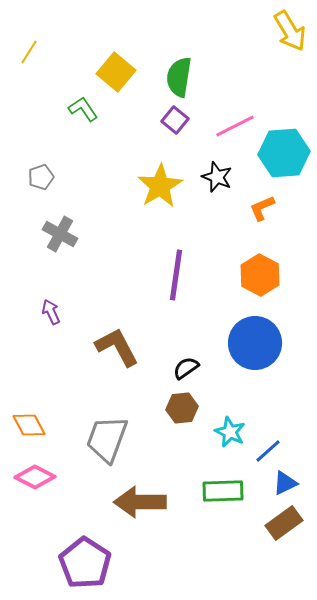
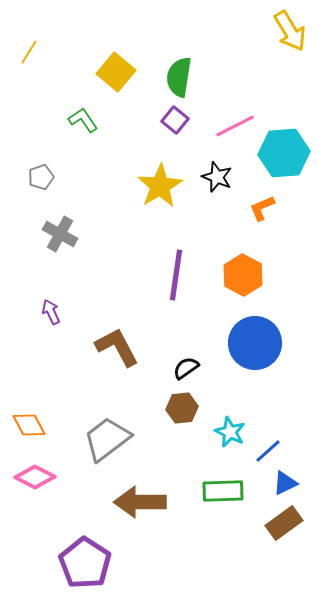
green L-shape: moved 11 px down
orange hexagon: moved 17 px left
gray trapezoid: rotated 33 degrees clockwise
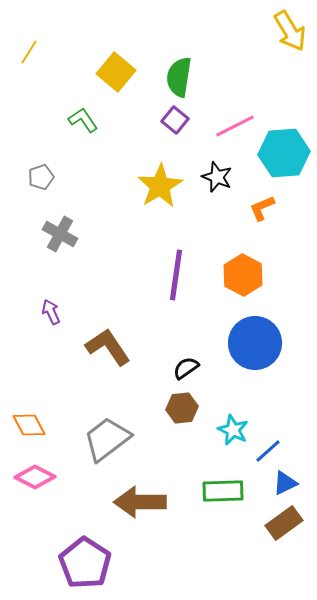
brown L-shape: moved 9 px left; rotated 6 degrees counterclockwise
cyan star: moved 3 px right, 2 px up
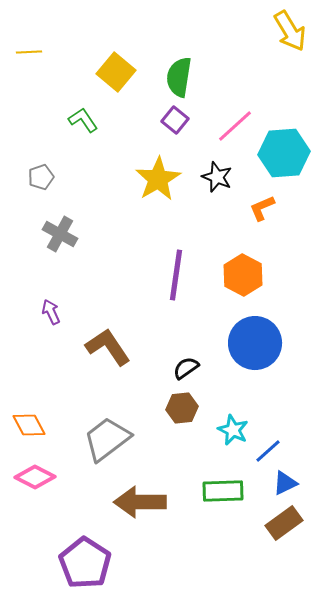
yellow line: rotated 55 degrees clockwise
pink line: rotated 15 degrees counterclockwise
yellow star: moved 2 px left, 7 px up
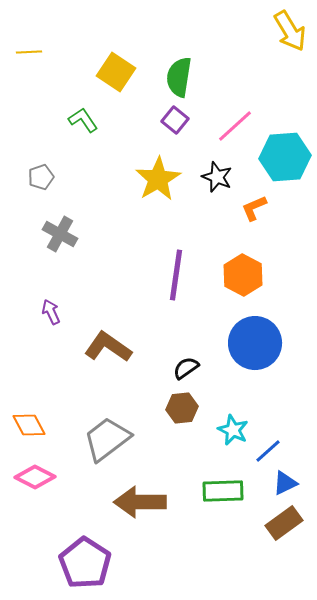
yellow square: rotated 6 degrees counterclockwise
cyan hexagon: moved 1 px right, 4 px down
orange L-shape: moved 8 px left
brown L-shape: rotated 21 degrees counterclockwise
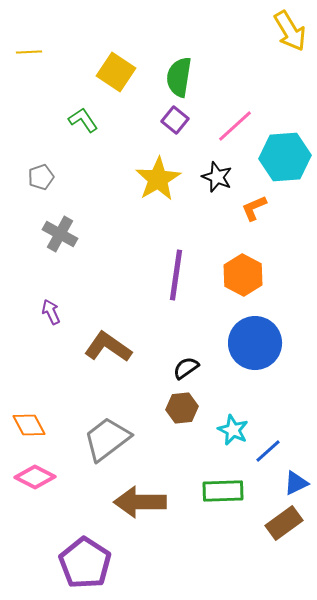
blue triangle: moved 11 px right
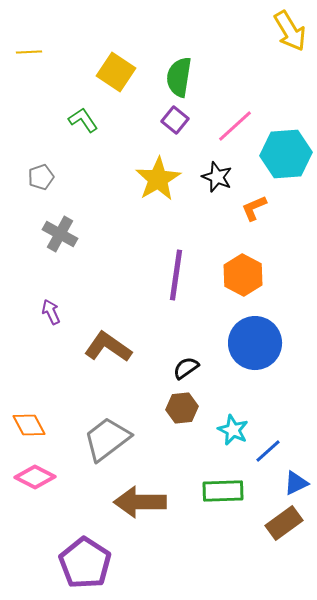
cyan hexagon: moved 1 px right, 3 px up
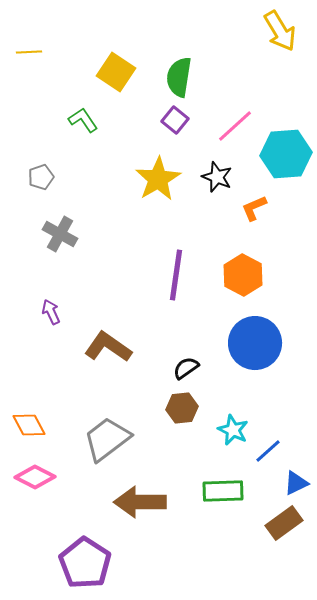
yellow arrow: moved 10 px left
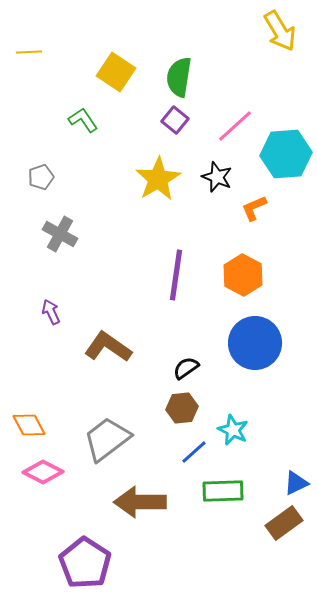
blue line: moved 74 px left, 1 px down
pink diamond: moved 8 px right, 5 px up
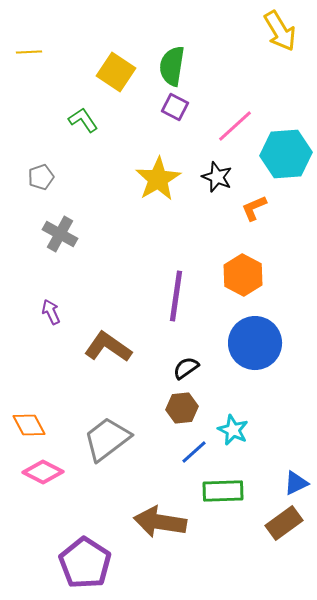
green semicircle: moved 7 px left, 11 px up
purple square: moved 13 px up; rotated 12 degrees counterclockwise
purple line: moved 21 px down
brown arrow: moved 20 px right, 20 px down; rotated 9 degrees clockwise
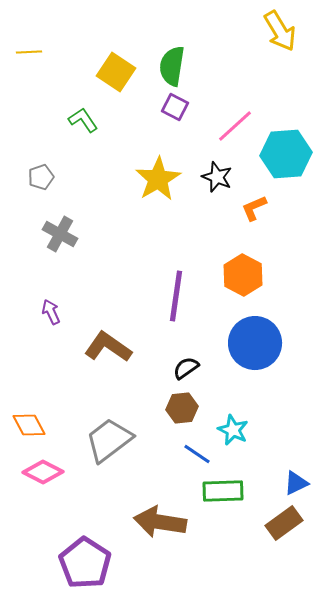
gray trapezoid: moved 2 px right, 1 px down
blue line: moved 3 px right, 2 px down; rotated 76 degrees clockwise
